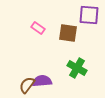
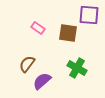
purple semicircle: rotated 36 degrees counterclockwise
brown semicircle: moved 21 px up
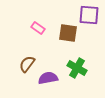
purple semicircle: moved 6 px right, 3 px up; rotated 30 degrees clockwise
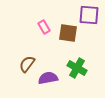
pink rectangle: moved 6 px right, 1 px up; rotated 24 degrees clockwise
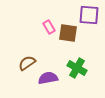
pink rectangle: moved 5 px right
brown semicircle: moved 1 px up; rotated 18 degrees clockwise
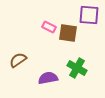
pink rectangle: rotated 32 degrees counterclockwise
brown semicircle: moved 9 px left, 3 px up
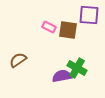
brown square: moved 3 px up
purple semicircle: moved 14 px right, 2 px up
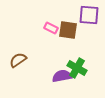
pink rectangle: moved 2 px right, 1 px down
